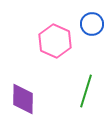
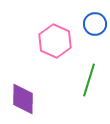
blue circle: moved 3 px right
green line: moved 3 px right, 11 px up
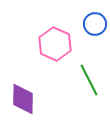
pink hexagon: moved 3 px down
green line: rotated 44 degrees counterclockwise
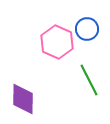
blue circle: moved 8 px left, 5 px down
pink hexagon: moved 2 px right, 2 px up
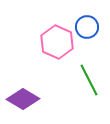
blue circle: moved 2 px up
purple diamond: rotated 60 degrees counterclockwise
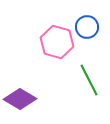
pink hexagon: rotated 8 degrees counterclockwise
purple diamond: moved 3 px left
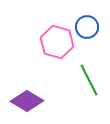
purple diamond: moved 7 px right, 2 px down
